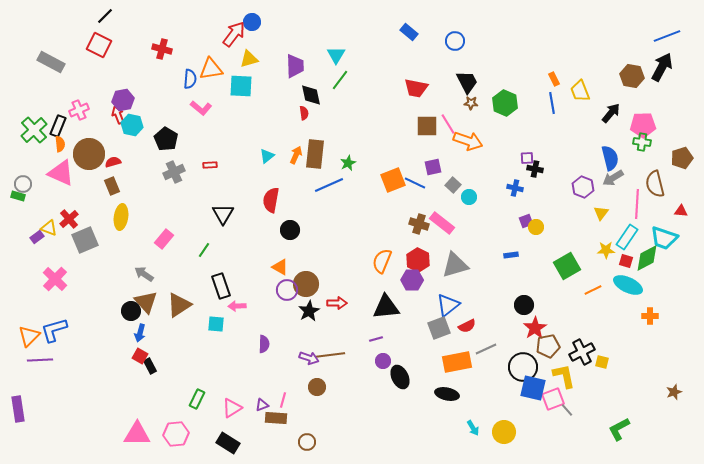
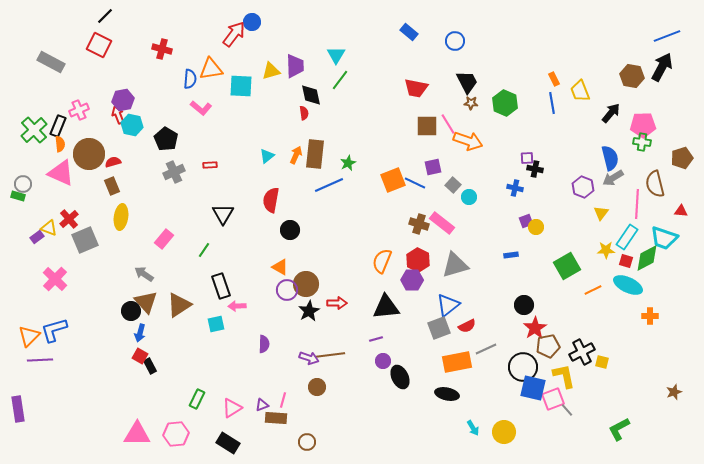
yellow triangle at (249, 59): moved 22 px right, 12 px down
cyan square at (216, 324): rotated 18 degrees counterclockwise
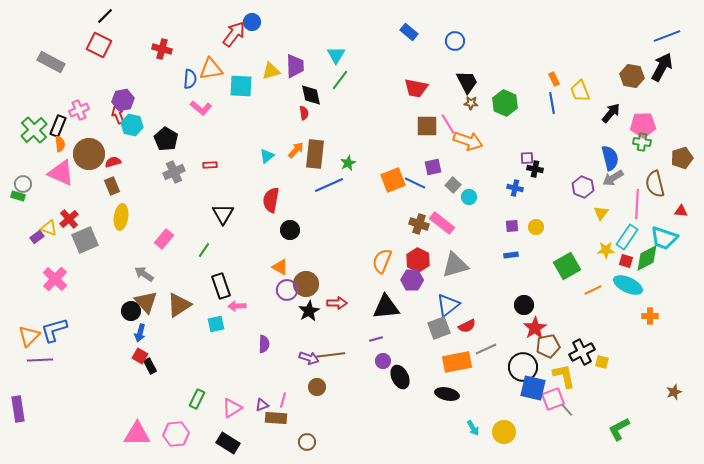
orange arrow at (296, 155): moved 5 px up; rotated 18 degrees clockwise
purple square at (526, 221): moved 14 px left, 5 px down; rotated 16 degrees clockwise
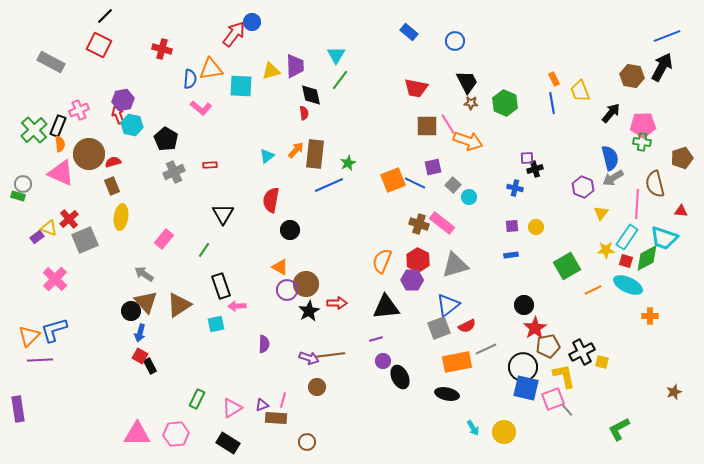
black cross at (535, 169): rotated 28 degrees counterclockwise
blue square at (533, 388): moved 7 px left
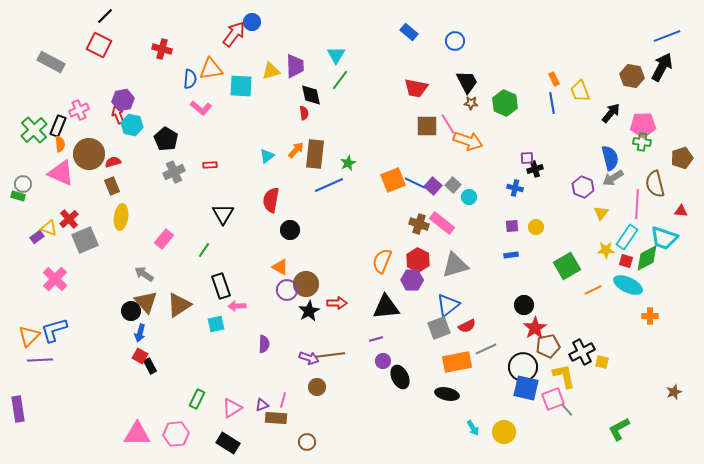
purple square at (433, 167): moved 19 px down; rotated 36 degrees counterclockwise
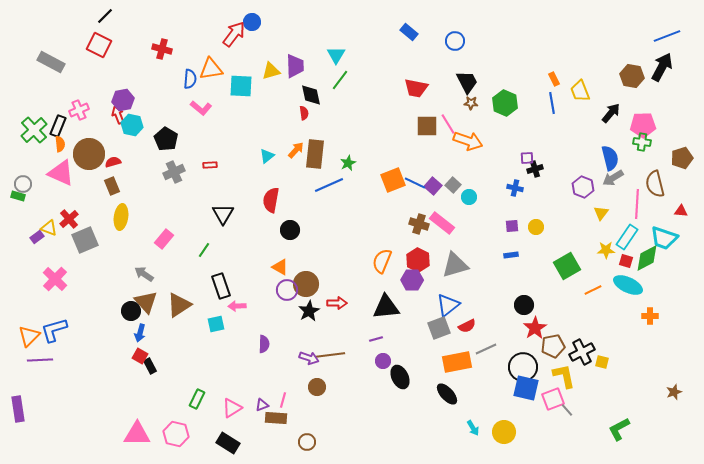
brown pentagon at (548, 346): moved 5 px right
black ellipse at (447, 394): rotated 35 degrees clockwise
pink hexagon at (176, 434): rotated 20 degrees clockwise
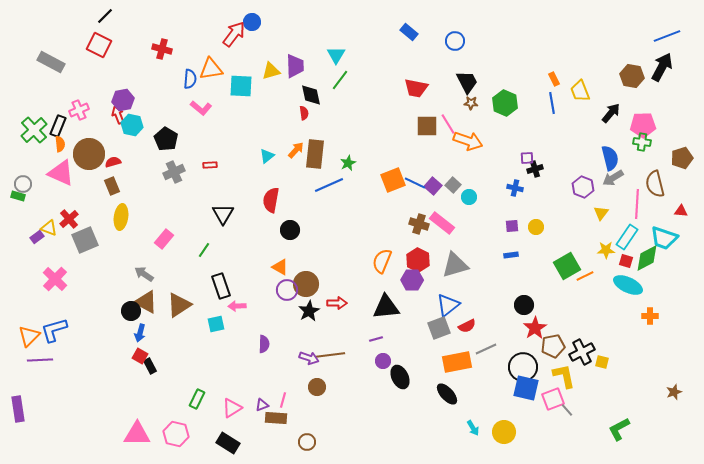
orange line at (593, 290): moved 8 px left, 14 px up
brown triangle at (146, 302): rotated 20 degrees counterclockwise
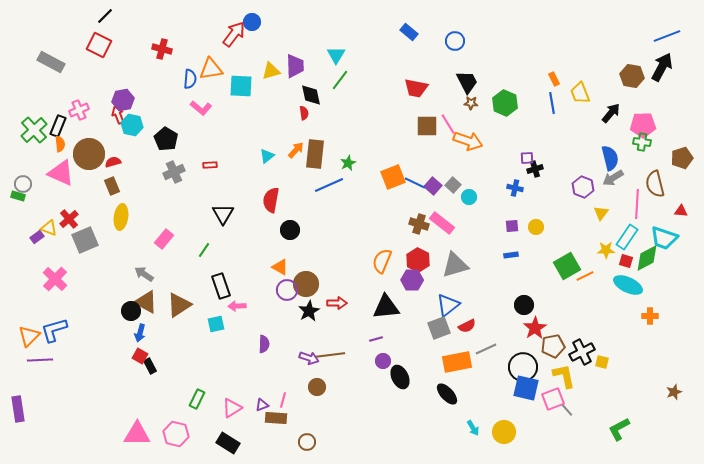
yellow trapezoid at (580, 91): moved 2 px down
orange square at (393, 180): moved 3 px up
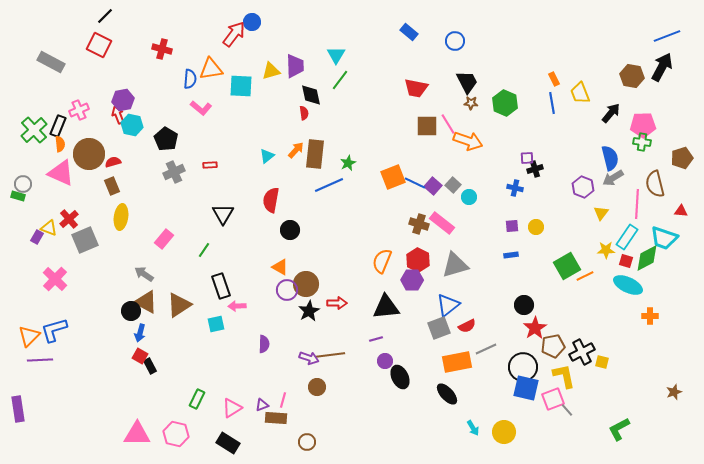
purple rectangle at (37, 237): rotated 24 degrees counterclockwise
purple circle at (383, 361): moved 2 px right
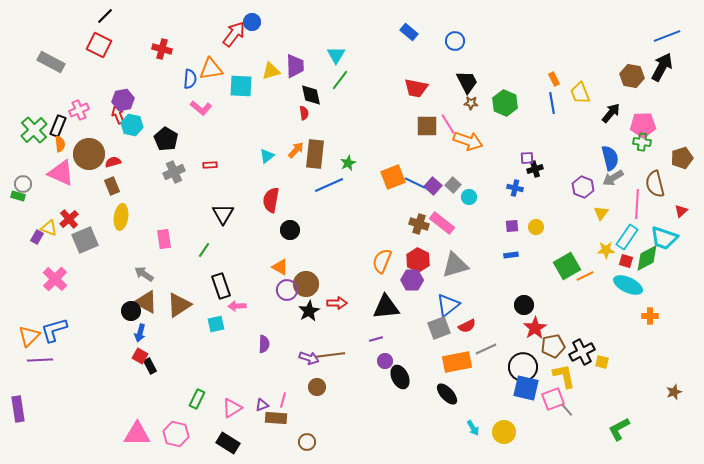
red triangle at (681, 211): rotated 48 degrees counterclockwise
pink rectangle at (164, 239): rotated 48 degrees counterclockwise
